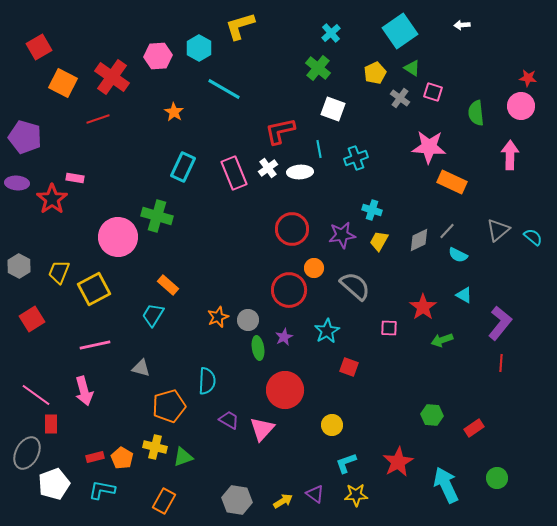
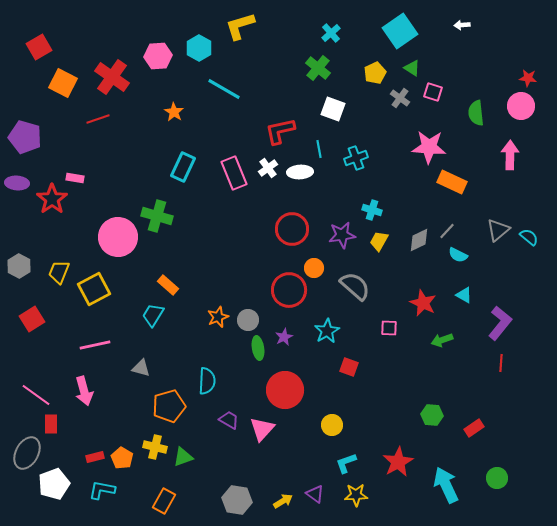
cyan semicircle at (533, 237): moved 4 px left
red star at (423, 307): moved 4 px up; rotated 12 degrees counterclockwise
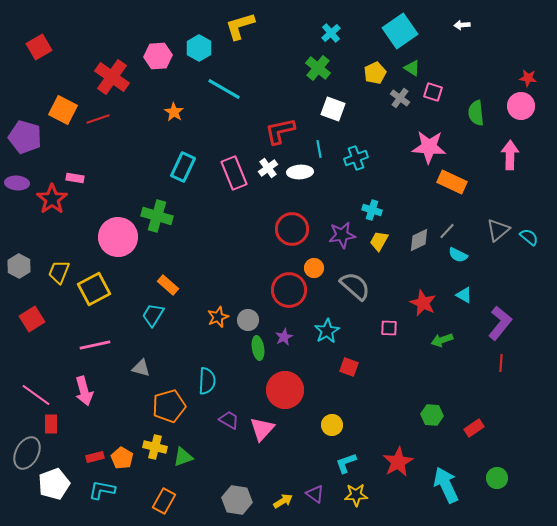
orange square at (63, 83): moved 27 px down
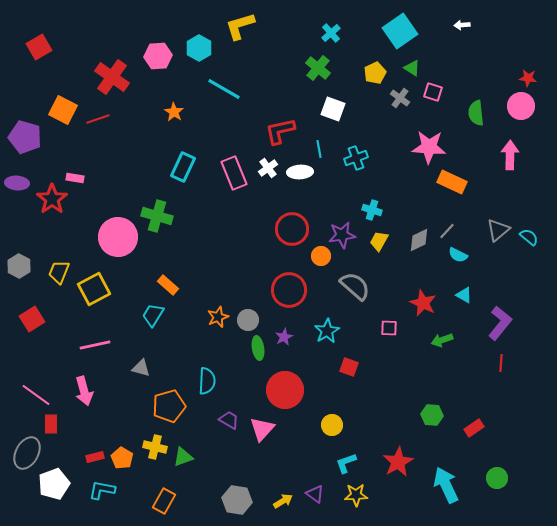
orange circle at (314, 268): moved 7 px right, 12 px up
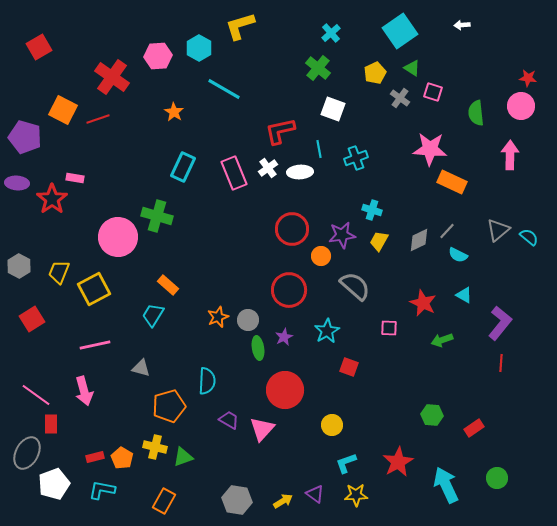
pink star at (429, 147): moved 1 px right, 2 px down
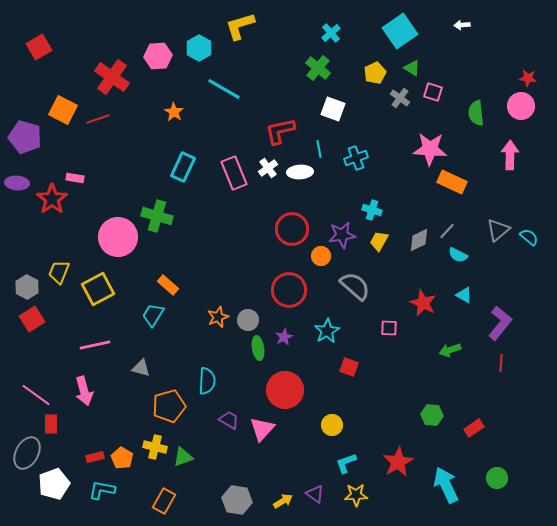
gray hexagon at (19, 266): moved 8 px right, 21 px down
yellow square at (94, 289): moved 4 px right
green arrow at (442, 340): moved 8 px right, 10 px down
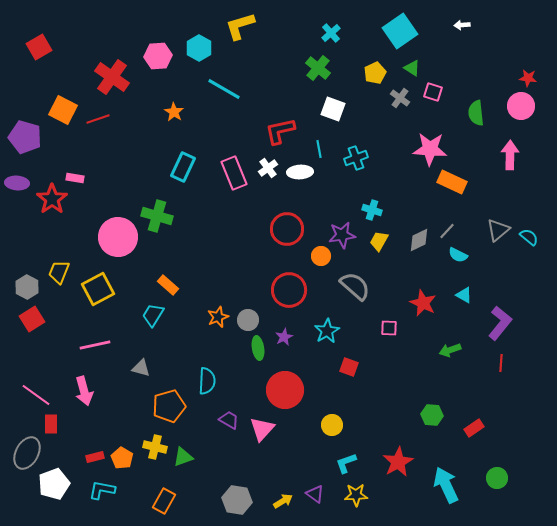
red circle at (292, 229): moved 5 px left
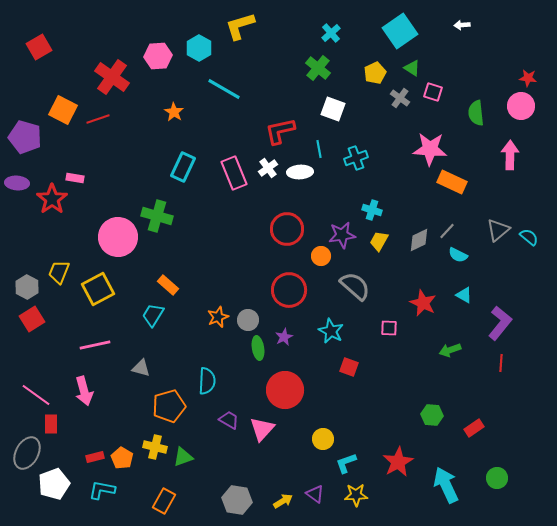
cyan star at (327, 331): moved 4 px right; rotated 15 degrees counterclockwise
yellow circle at (332, 425): moved 9 px left, 14 px down
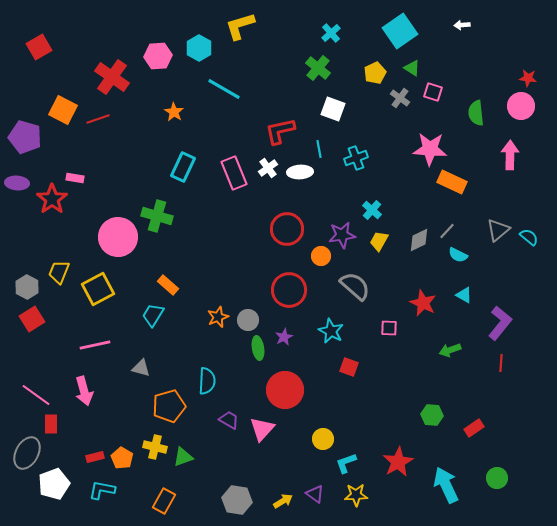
cyan cross at (372, 210): rotated 24 degrees clockwise
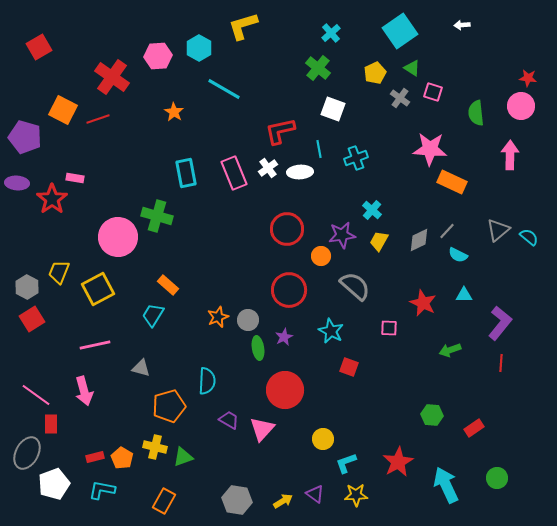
yellow L-shape at (240, 26): moved 3 px right
cyan rectangle at (183, 167): moved 3 px right, 6 px down; rotated 36 degrees counterclockwise
cyan triangle at (464, 295): rotated 30 degrees counterclockwise
